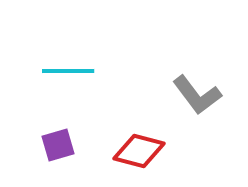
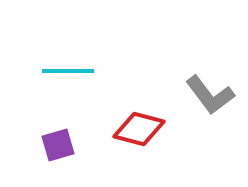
gray L-shape: moved 13 px right
red diamond: moved 22 px up
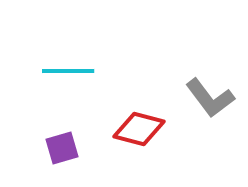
gray L-shape: moved 3 px down
purple square: moved 4 px right, 3 px down
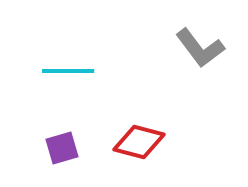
gray L-shape: moved 10 px left, 50 px up
red diamond: moved 13 px down
